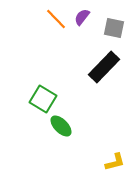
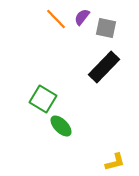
gray square: moved 8 px left
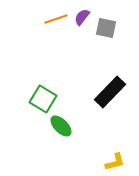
orange line: rotated 65 degrees counterclockwise
black rectangle: moved 6 px right, 25 px down
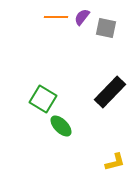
orange line: moved 2 px up; rotated 20 degrees clockwise
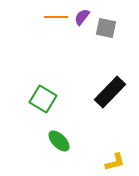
green ellipse: moved 2 px left, 15 px down
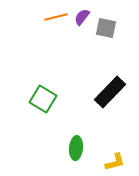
orange line: rotated 15 degrees counterclockwise
green ellipse: moved 17 px right, 7 px down; rotated 50 degrees clockwise
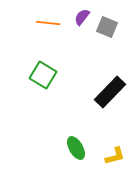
orange line: moved 8 px left, 6 px down; rotated 20 degrees clockwise
gray square: moved 1 px right, 1 px up; rotated 10 degrees clockwise
green square: moved 24 px up
green ellipse: rotated 35 degrees counterclockwise
yellow L-shape: moved 6 px up
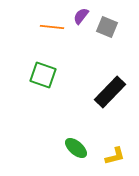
purple semicircle: moved 1 px left, 1 px up
orange line: moved 4 px right, 4 px down
green square: rotated 12 degrees counterclockwise
green ellipse: rotated 20 degrees counterclockwise
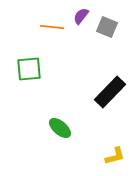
green square: moved 14 px left, 6 px up; rotated 24 degrees counterclockwise
green ellipse: moved 16 px left, 20 px up
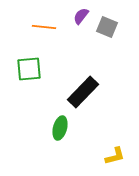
orange line: moved 8 px left
black rectangle: moved 27 px left
green ellipse: rotated 65 degrees clockwise
